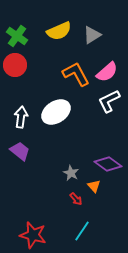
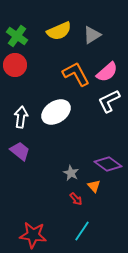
red star: rotated 8 degrees counterclockwise
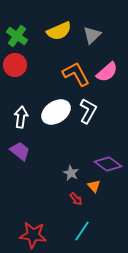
gray triangle: rotated 12 degrees counterclockwise
white L-shape: moved 21 px left, 10 px down; rotated 145 degrees clockwise
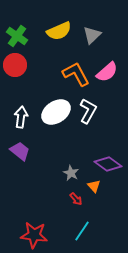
red star: moved 1 px right
